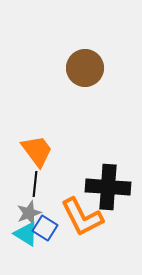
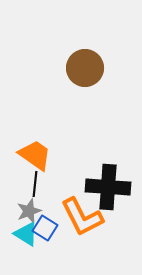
orange trapezoid: moved 2 px left, 4 px down; rotated 18 degrees counterclockwise
gray star: moved 2 px up
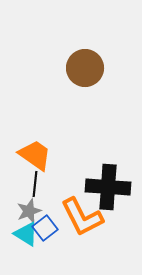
blue square: rotated 20 degrees clockwise
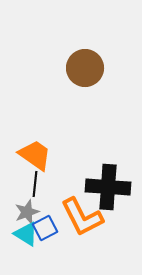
gray star: moved 2 px left, 1 px down
blue square: rotated 10 degrees clockwise
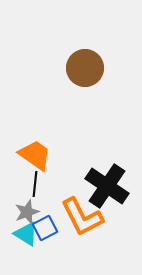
black cross: moved 1 px left, 1 px up; rotated 30 degrees clockwise
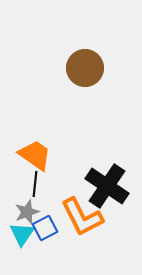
cyan triangle: moved 4 px left; rotated 32 degrees clockwise
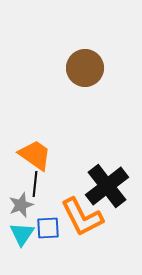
black cross: rotated 18 degrees clockwise
gray star: moved 6 px left, 7 px up
blue square: moved 3 px right; rotated 25 degrees clockwise
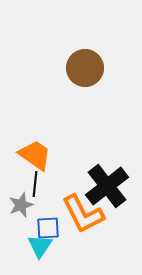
orange L-shape: moved 1 px right, 3 px up
cyan triangle: moved 18 px right, 12 px down
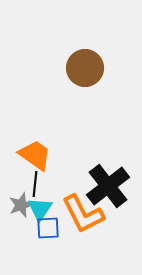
black cross: moved 1 px right
cyan triangle: moved 37 px up
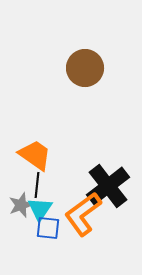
black line: moved 2 px right, 1 px down
orange L-shape: rotated 81 degrees clockwise
blue square: rotated 10 degrees clockwise
